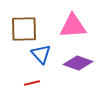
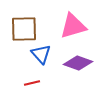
pink triangle: rotated 12 degrees counterclockwise
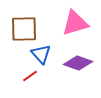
pink triangle: moved 2 px right, 3 px up
red line: moved 2 px left, 7 px up; rotated 21 degrees counterclockwise
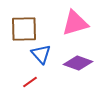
red line: moved 6 px down
